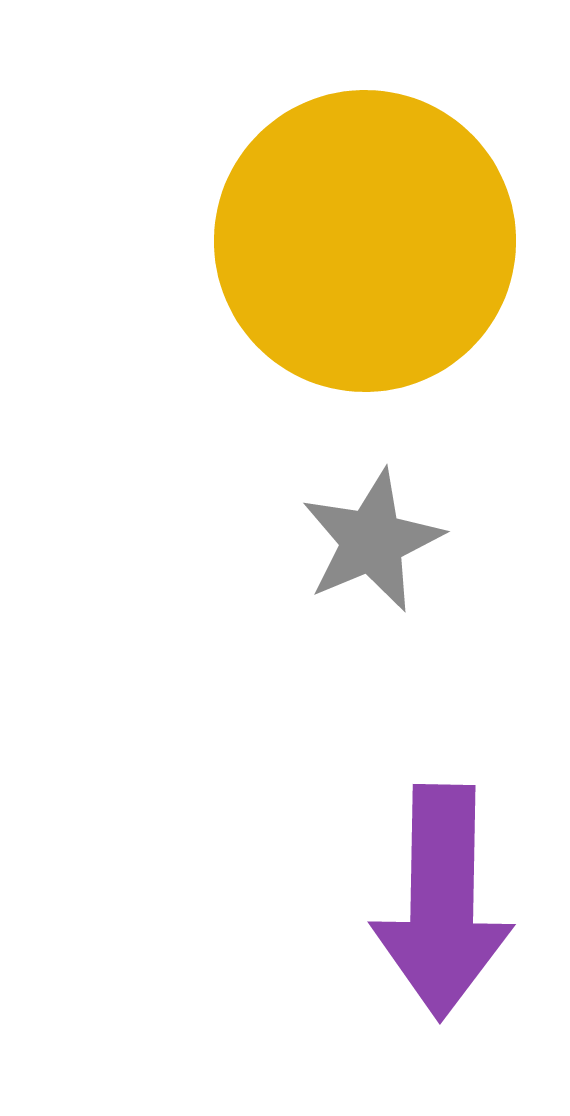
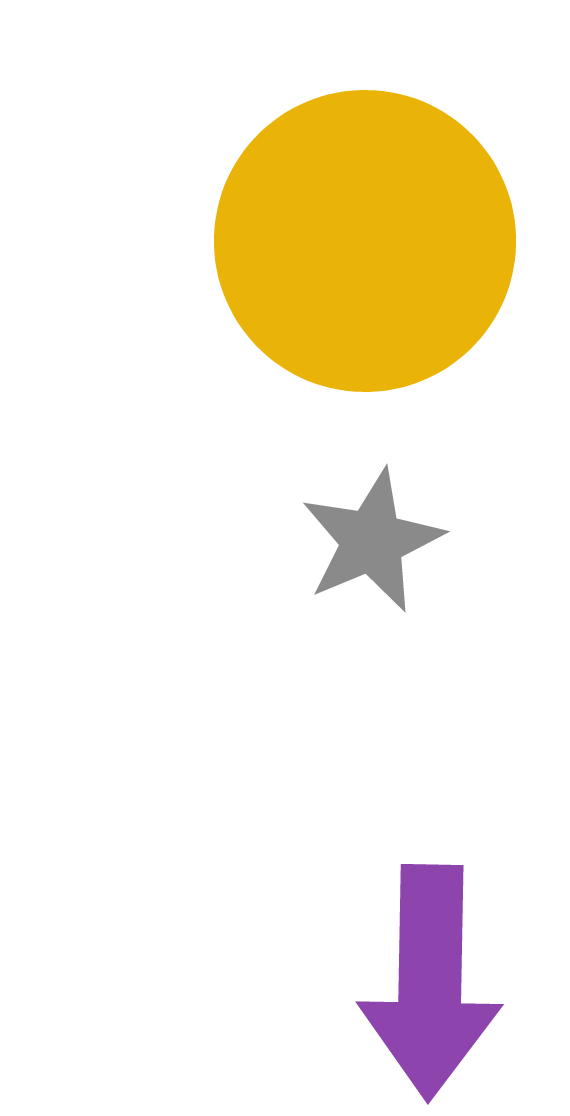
purple arrow: moved 12 px left, 80 px down
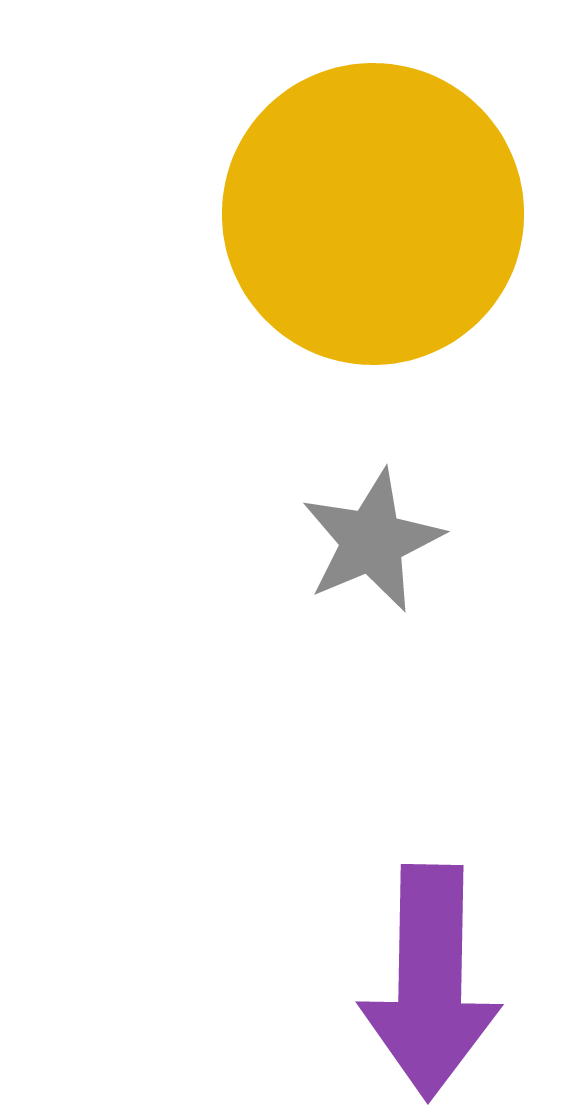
yellow circle: moved 8 px right, 27 px up
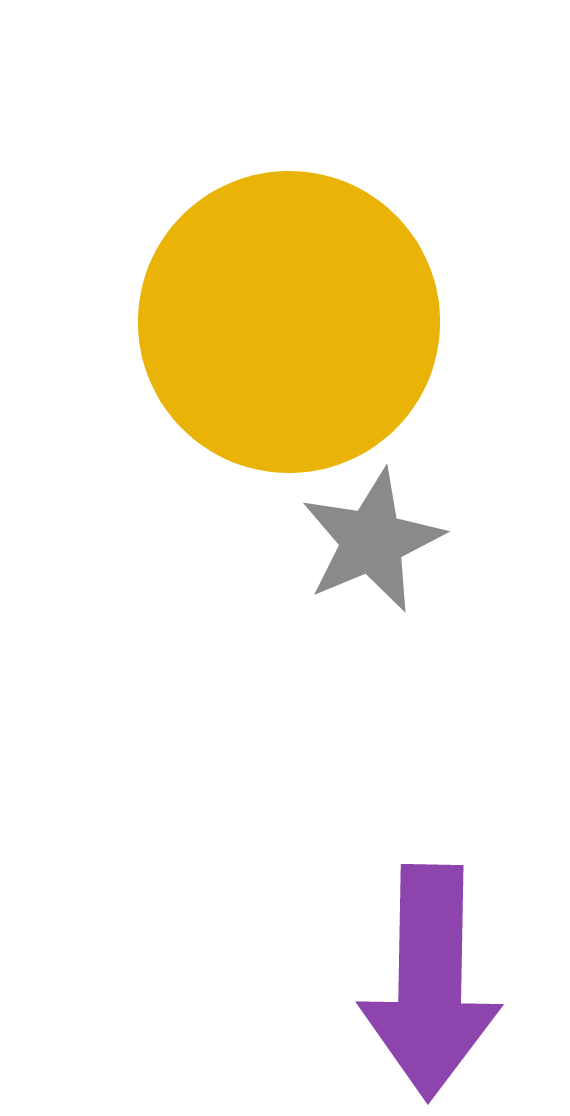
yellow circle: moved 84 px left, 108 px down
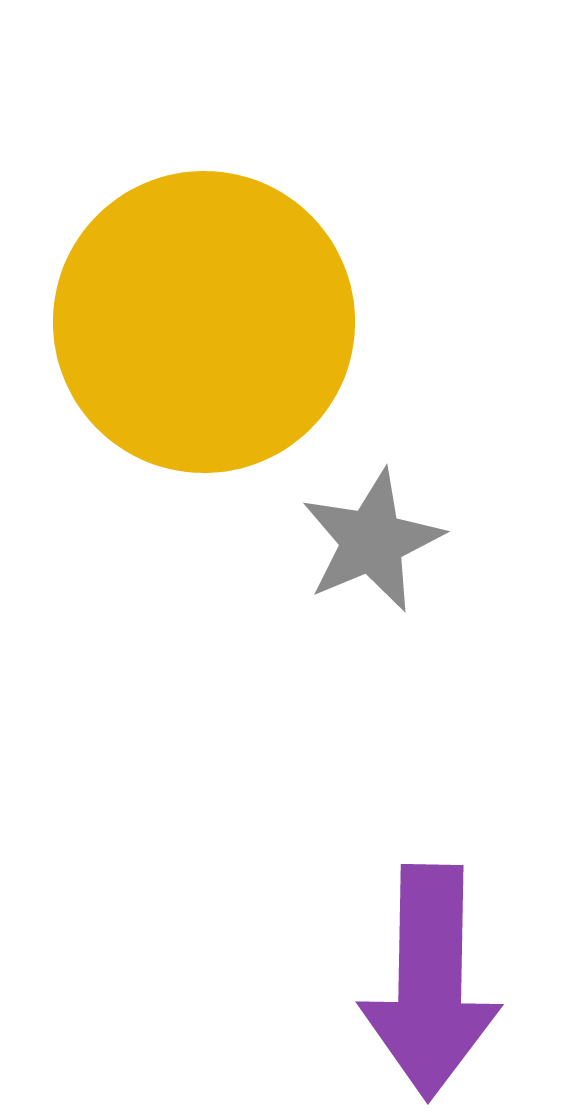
yellow circle: moved 85 px left
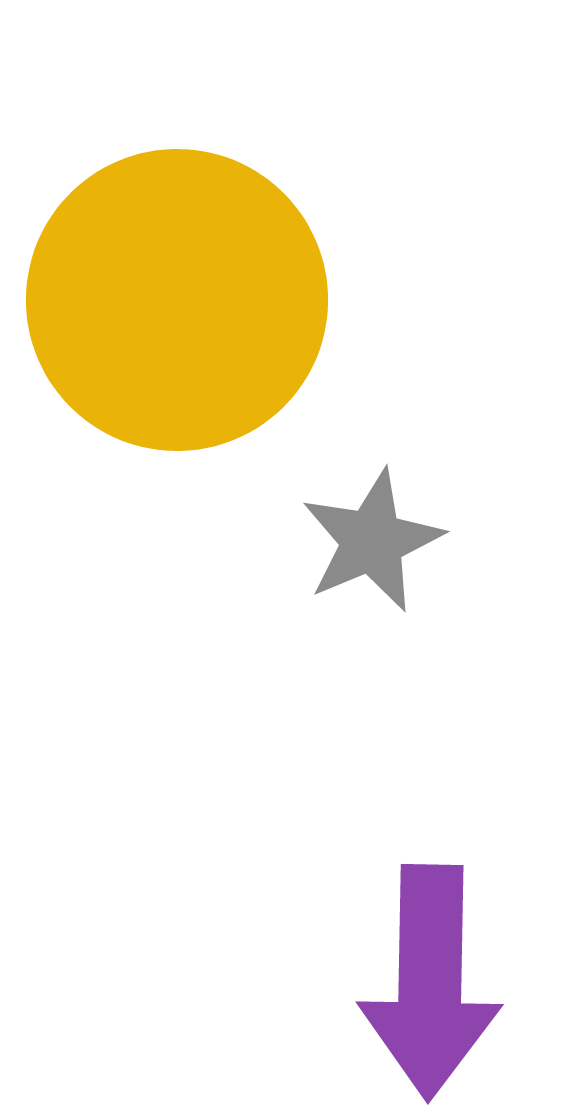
yellow circle: moved 27 px left, 22 px up
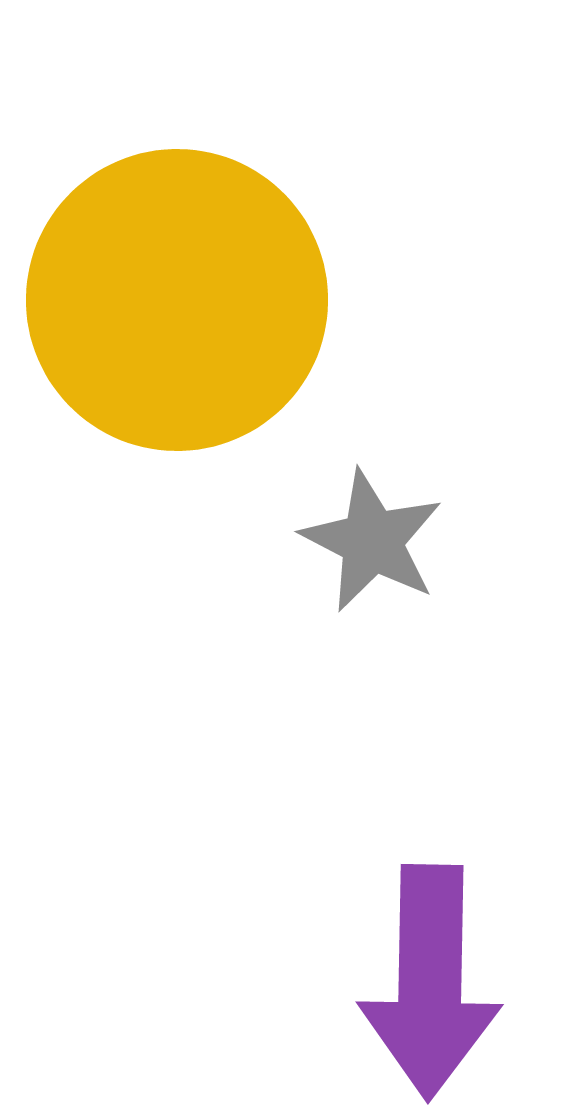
gray star: rotated 22 degrees counterclockwise
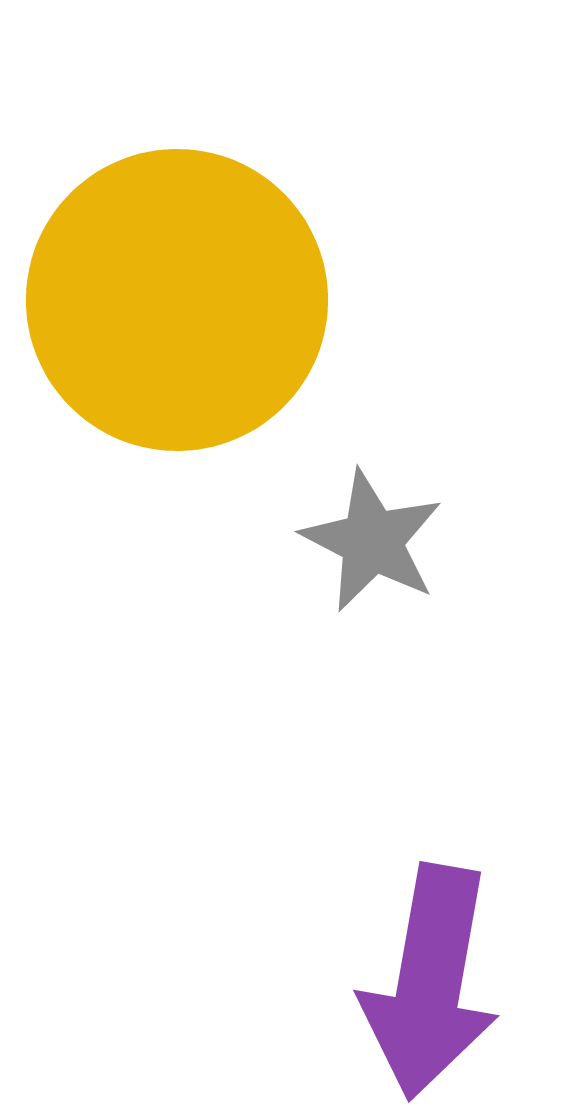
purple arrow: rotated 9 degrees clockwise
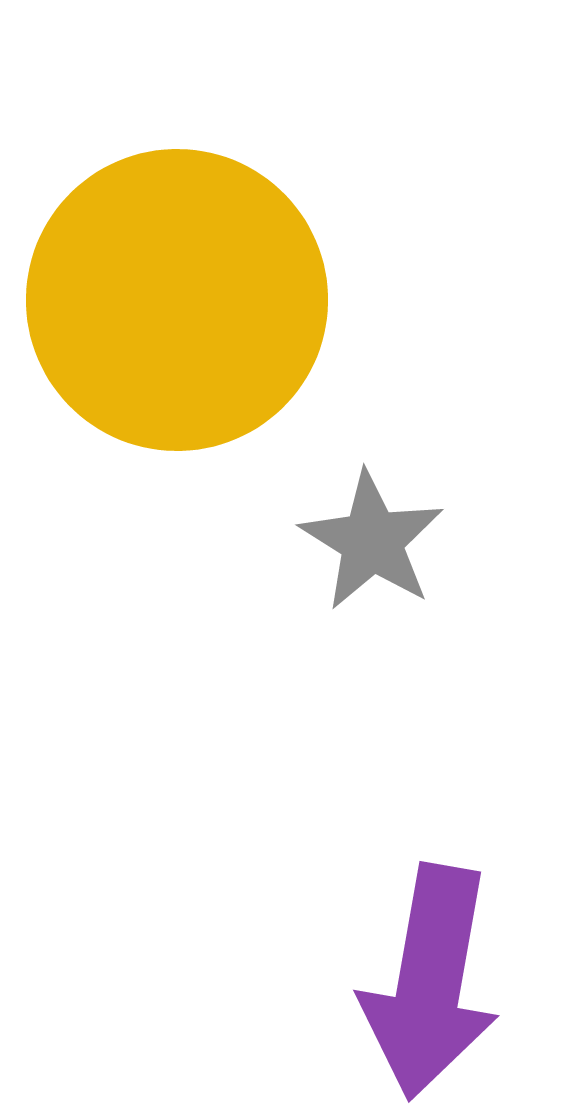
gray star: rotated 5 degrees clockwise
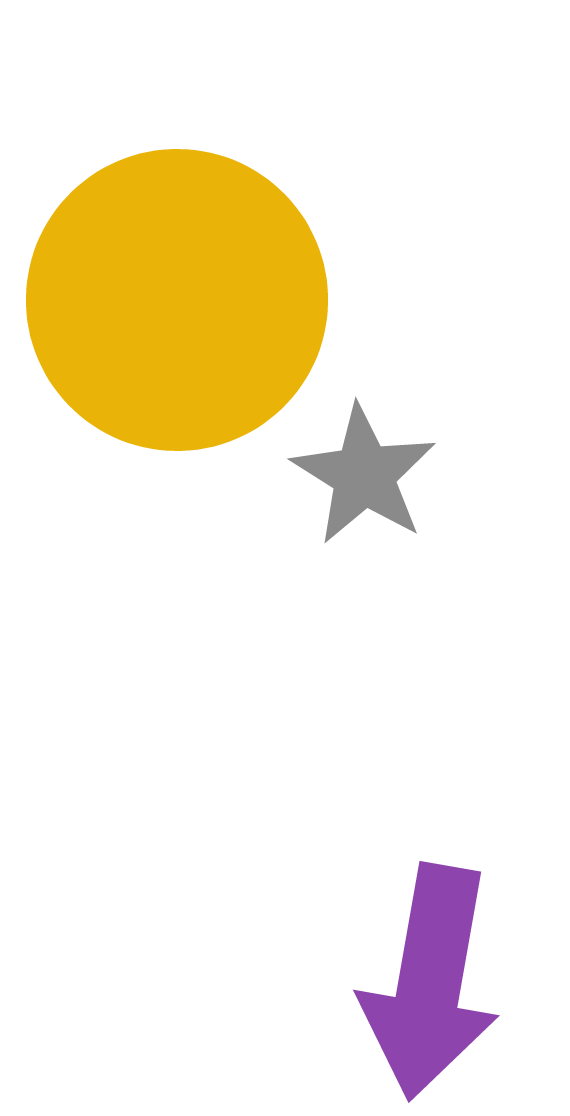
gray star: moved 8 px left, 66 px up
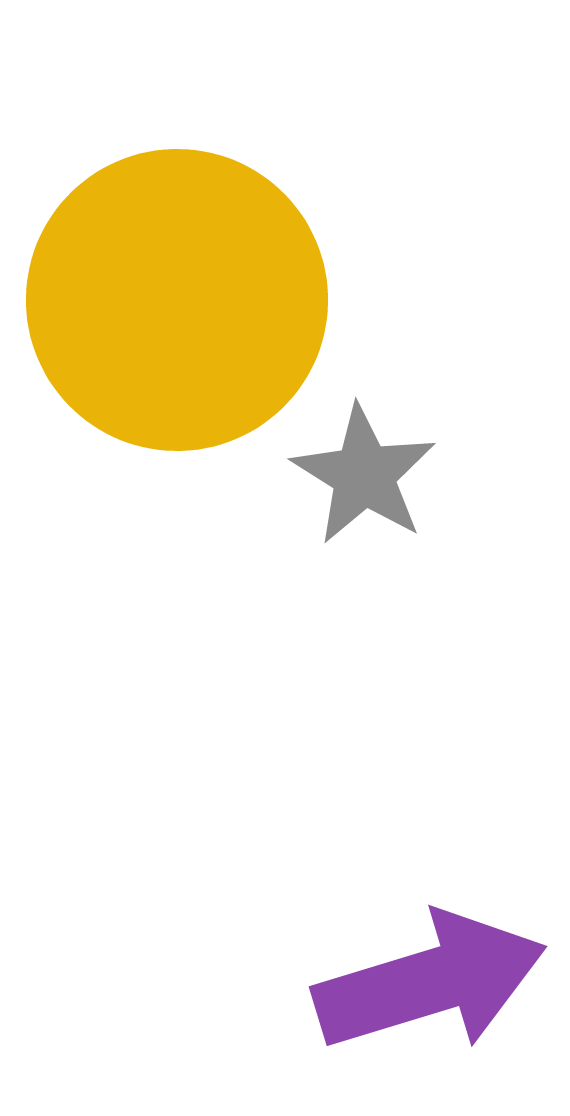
purple arrow: rotated 117 degrees counterclockwise
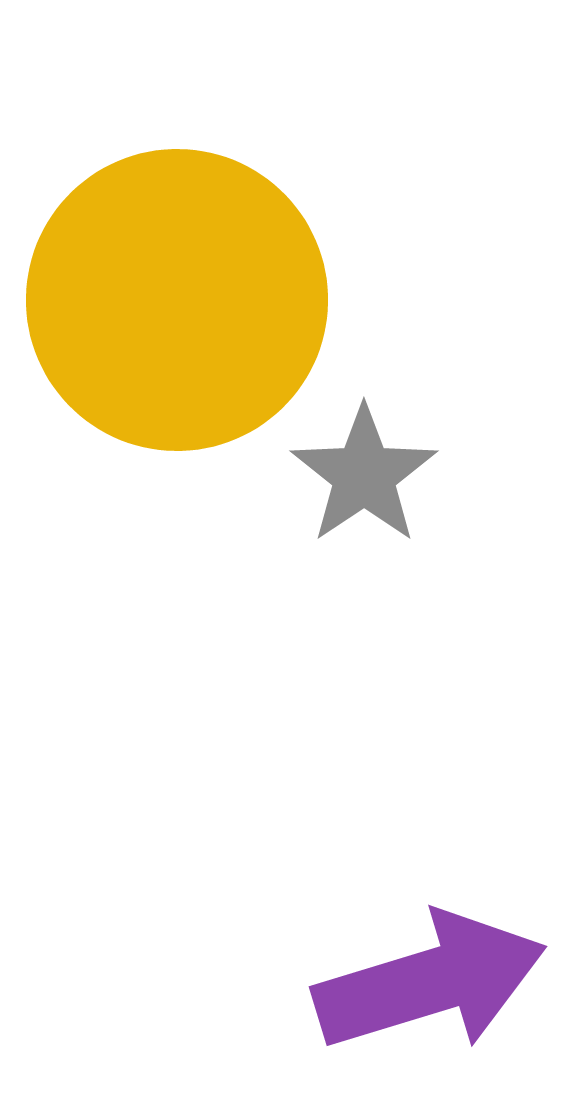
gray star: rotated 6 degrees clockwise
